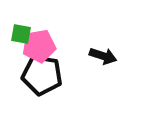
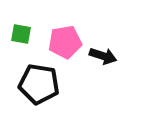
pink pentagon: moved 26 px right, 4 px up
black pentagon: moved 3 px left, 9 px down
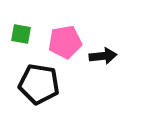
black arrow: rotated 24 degrees counterclockwise
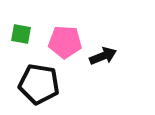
pink pentagon: rotated 12 degrees clockwise
black arrow: rotated 16 degrees counterclockwise
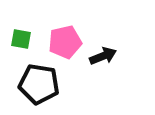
green square: moved 5 px down
pink pentagon: rotated 16 degrees counterclockwise
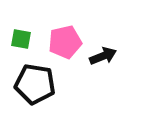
black pentagon: moved 4 px left
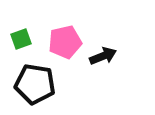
green square: rotated 30 degrees counterclockwise
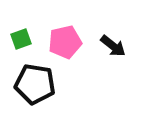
black arrow: moved 10 px right, 10 px up; rotated 60 degrees clockwise
